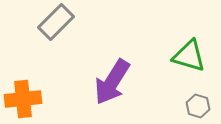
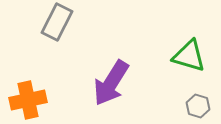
gray rectangle: moved 1 px right; rotated 18 degrees counterclockwise
purple arrow: moved 1 px left, 1 px down
orange cross: moved 5 px right, 1 px down; rotated 6 degrees counterclockwise
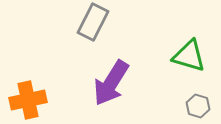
gray rectangle: moved 36 px right
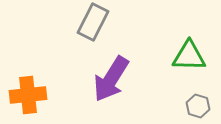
green triangle: rotated 15 degrees counterclockwise
purple arrow: moved 4 px up
orange cross: moved 5 px up; rotated 6 degrees clockwise
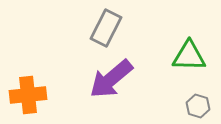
gray rectangle: moved 13 px right, 6 px down
purple arrow: rotated 18 degrees clockwise
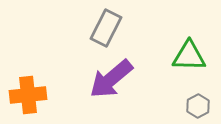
gray hexagon: rotated 15 degrees clockwise
